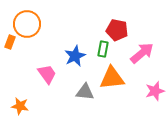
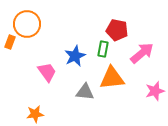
pink trapezoid: moved 2 px up
orange star: moved 15 px right, 8 px down; rotated 18 degrees counterclockwise
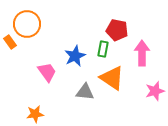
orange rectangle: rotated 56 degrees counterclockwise
pink arrow: rotated 50 degrees counterclockwise
orange triangle: rotated 40 degrees clockwise
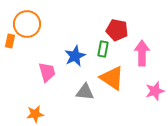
orange rectangle: moved 1 px up; rotated 48 degrees clockwise
pink trapezoid: rotated 20 degrees clockwise
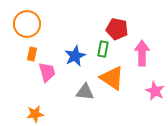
red pentagon: moved 1 px up
orange rectangle: moved 22 px right, 13 px down
pink star: rotated 30 degrees counterclockwise
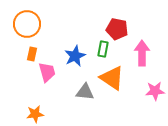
pink star: rotated 30 degrees counterclockwise
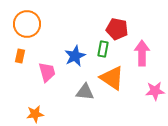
orange rectangle: moved 12 px left, 2 px down
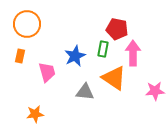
pink arrow: moved 9 px left
orange triangle: moved 2 px right
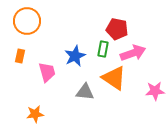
orange circle: moved 3 px up
pink arrow: rotated 70 degrees clockwise
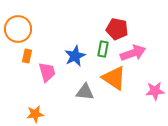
orange circle: moved 9 px left, 8 px down
orange rectangle: moved 7 px right
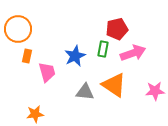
red pentagon: rotated 25 degrees counterclockwise
orange triangle: moved 7 px down
